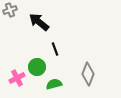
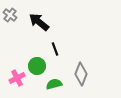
gray cross: moved 5 px down; rotated 32 degrees counterclockwise
green circle: moved 1 px up
gray diamond: moved 7 px left
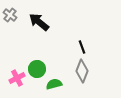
black line: moved 27 px right, 2 px up
green circle: moved 3 px down
gray diamond: moved 1 px right, 3 px up
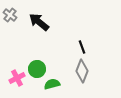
green semicircle: moved 2 px left
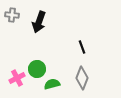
gray cross: moved 2 px right; rotated 32 degrees counterclockwise
black arrow: rotated 110 degrees counterclockwise
gray diamond: moved 7 px down
